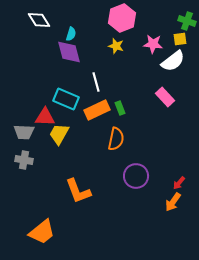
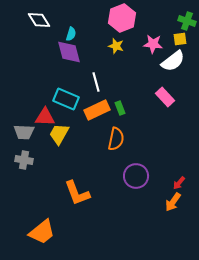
orange L-shape: moved 1 px left, 2 px down
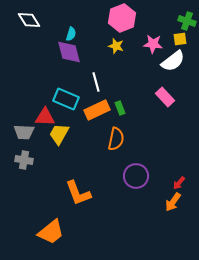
white diamond: moved 10 px left
orange L-shape: moved 1 px right
orange trapezoid: moved 9 px right
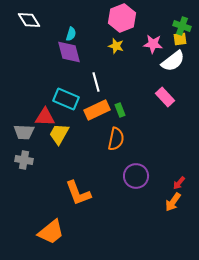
green cross: moved 5 px left, 5 px down
green rectangle: moved 2 px down
